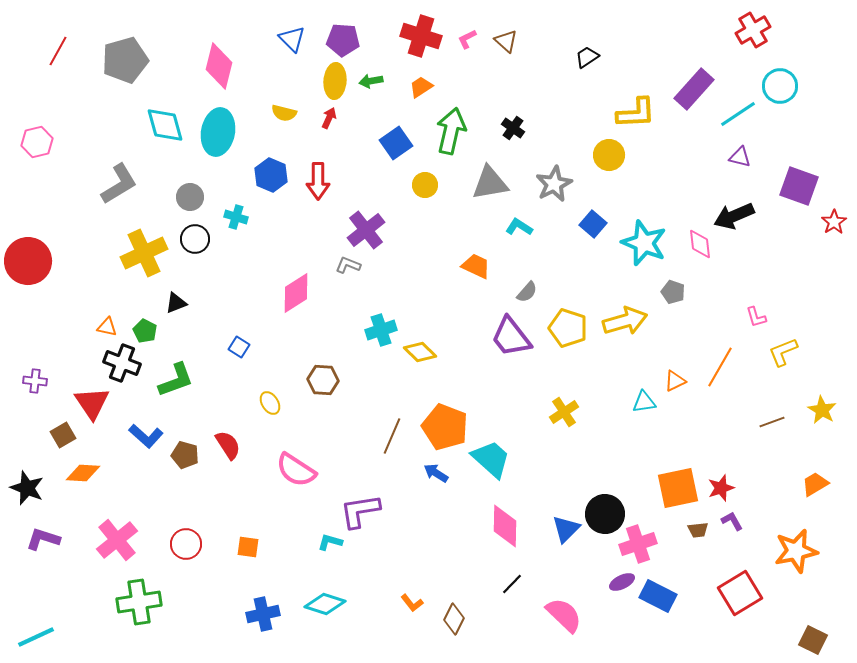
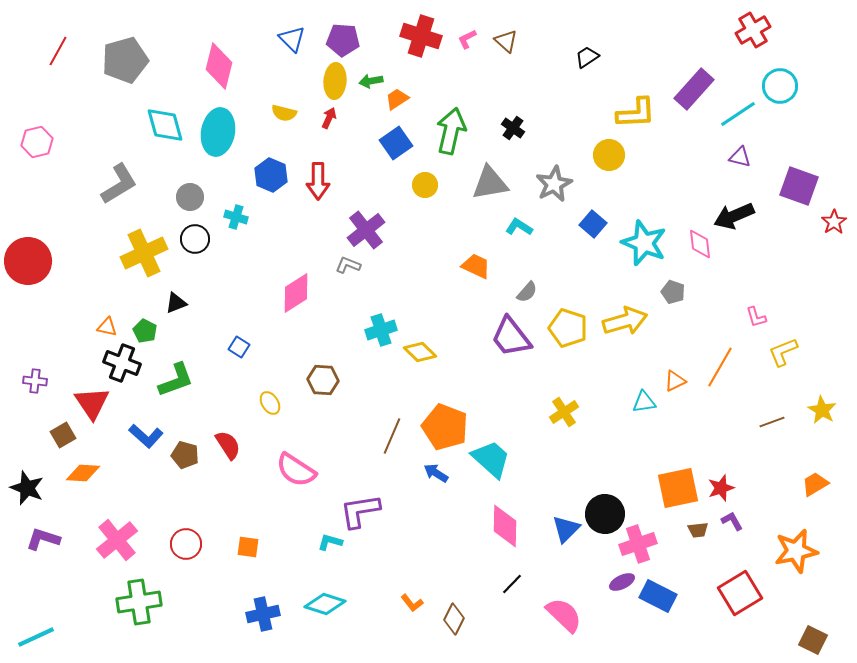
orange trapezoid at (421, 87): moved 24 px left, 12 px down
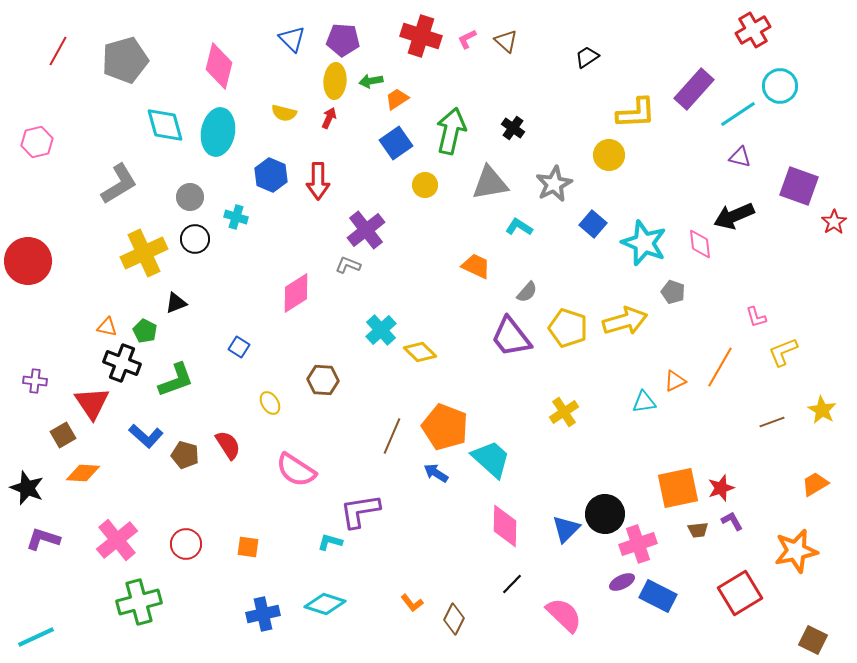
cyan cross at (381, 330): rotated 24 degrees counterclockwise
green cross at (139, 602): rotated 6 degrees counterclockwise
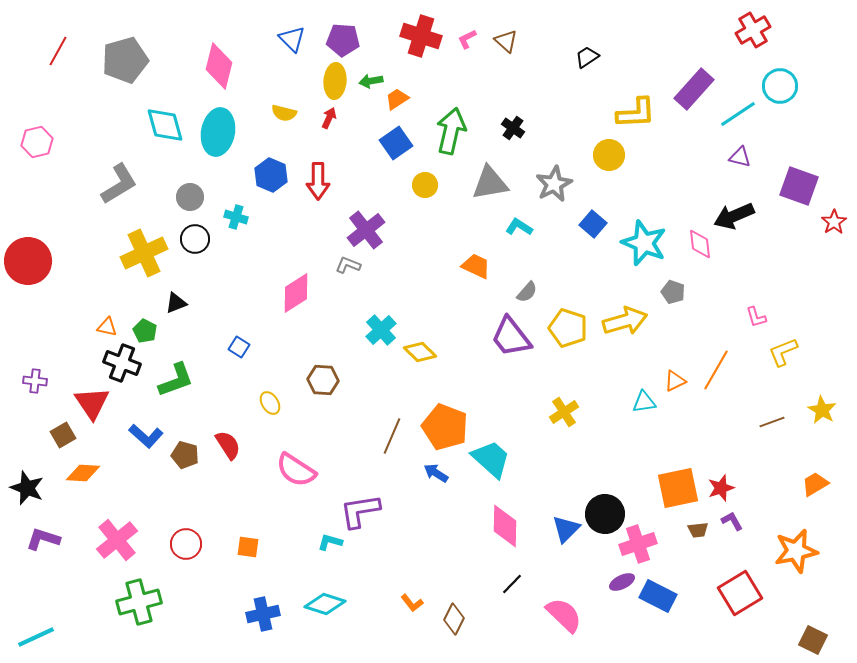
orange line at (720, 367): moved 4 px left, 3 px down
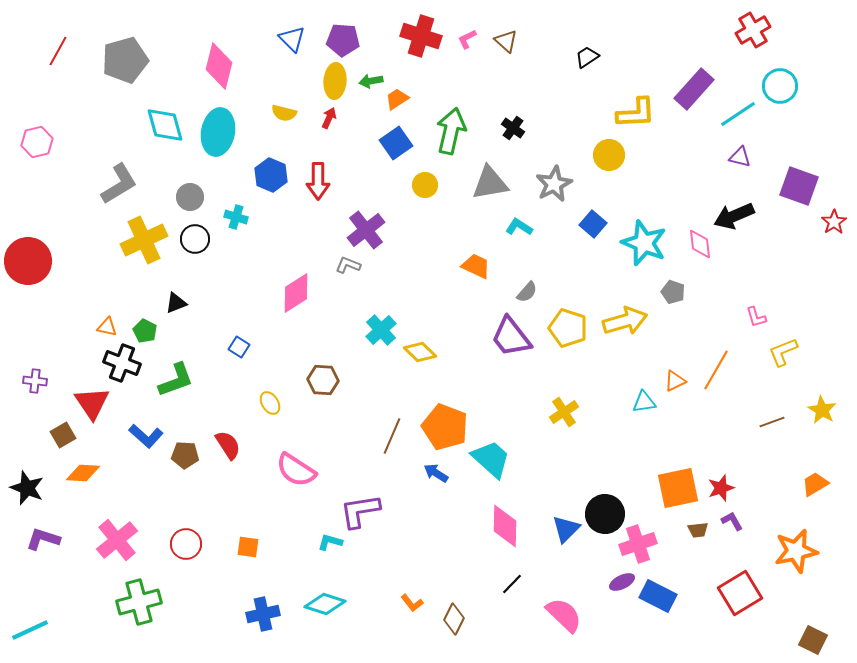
yellow cross at (144, 253): moved 13 px up
brown pentagon at (185, 455): rotated 12 degrees counterclockwise
cyan line at (36, 637): moved 6 px left, 7 px up
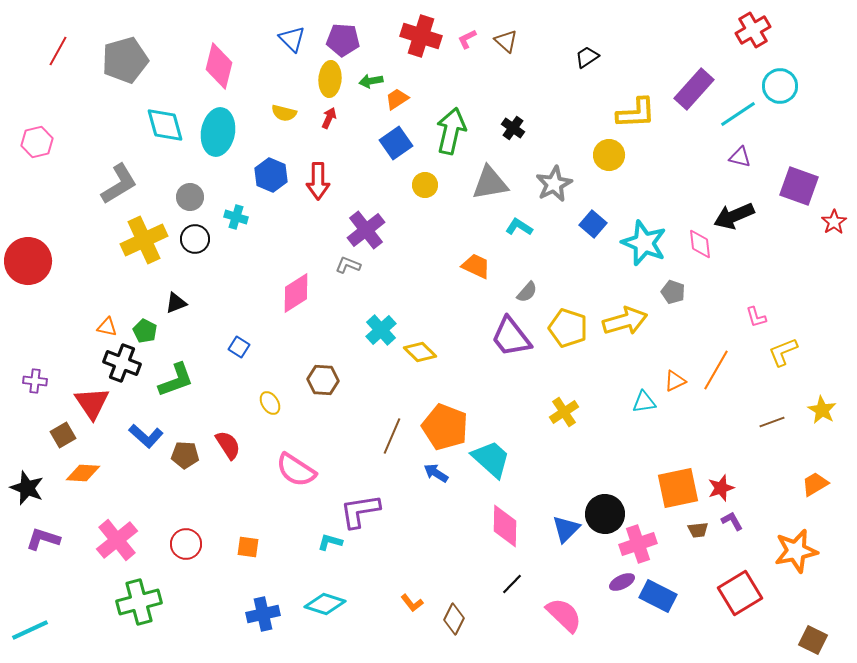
yellow ellipse at (335, 81): moved 5 px left, 2 px up
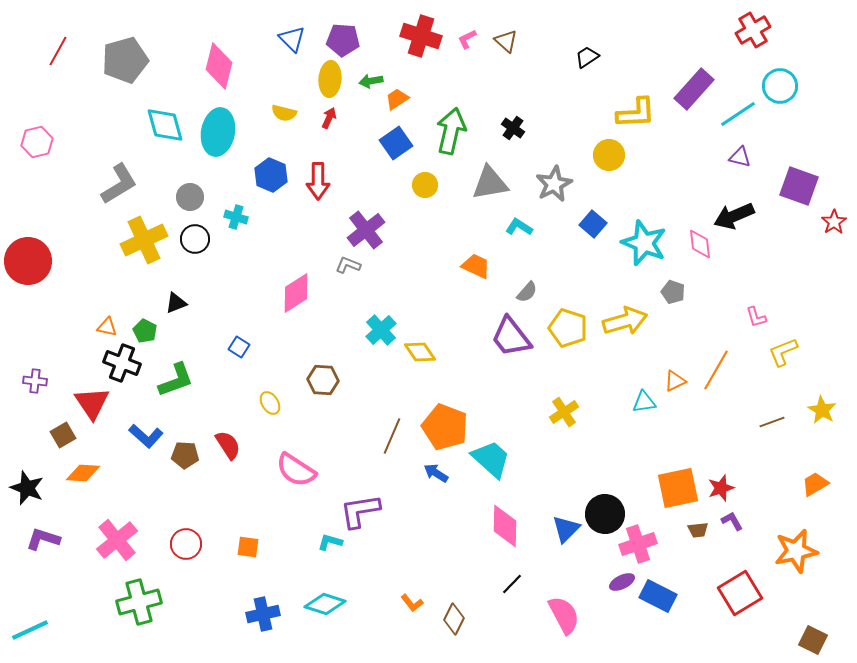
yellow diamond at (420, 352): rotated 12 degrees clockwise
pink semicircle at (564, 615): rotated 18 degrees clockwise
